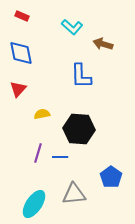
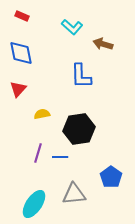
black hexagon: rotated 12 degrees counterclockwise
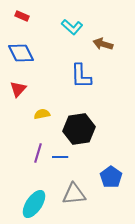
blue diamond: rotated 16 degrees counterclockwise
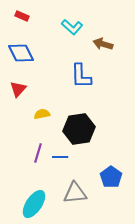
gray triangle: moved 1 px right, 1 px up
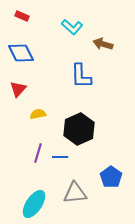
yellow semicircle: moved 4 px left
black hexagon: rotated 16 degrees counterclockwise
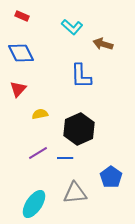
yellow semicircle: moved 2 px right
purple line: rotated 42 degrees clockwise
blue line: moved 5 px right, 1 px down
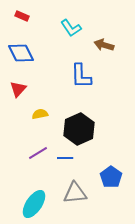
cyan L-shape: moved 1 px left, 1 px down; rotated 15 degrees clockwise
brown arrow: moved 1 px right, 1 px down
